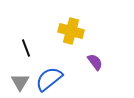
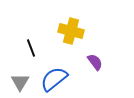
black line: moved 5 px right
blue semicircle: moved 5 px right
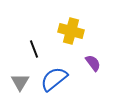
black line: moved 3 px right, 1 px down
purple semicircle: moved 2 px left, 1 px down
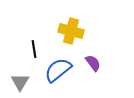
black line: rotated 12 degrees clockwise
blue semicircle: moved 4 px right, 9 px up
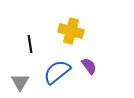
black line: moved 4 px left, 5 px up
purple semicircle: moved 4 px left, 3 px down
blue semicircle: moved 1 px left, 2 px down
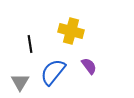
blue semicircle: moved 4 px left; rotated 12 degrees counterclockwise
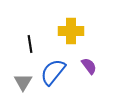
yellow cross: rotated 15 degrees counterclockwise
gray triangle: moved 3 px right
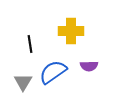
purple semicircle: rotated 126 degrees clockwise
blue semicircle: rotated 16 degrees clockwise
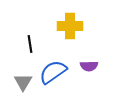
yellow cross: moved 1 px left, 5 px up
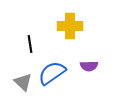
blue semicircle: moved 1 px left, 1 px down
gray triangle: rotated 18 degrees counterclockwise
